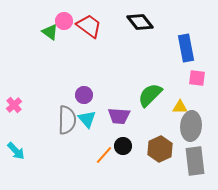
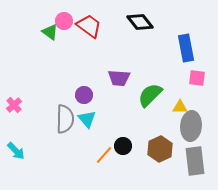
purple trapezoid: moved 38 px up
gray semicircle: moved 2 px left, 1 px up
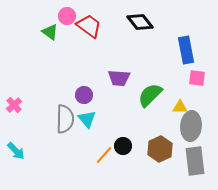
pink circle: moved 3 px right, 5 px up
blue rectangle: moved 2 px down
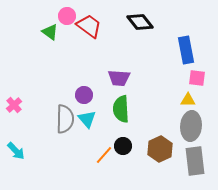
green semicircle: moved 29 px left, 14 px down; rotated 48 degrees counterclockwise
yellow triangle: moved 8 px right, 7 px up
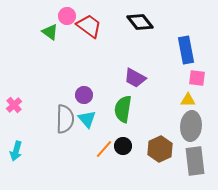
purple trapezoid: moved 16 px right; rotated 25 degrees clockwise
green semicircle: moved 2 px right; rotated 12 degrees clockwise
cyan arrow: rotated 60 degrees clockwise
orange line: moved 6 px up
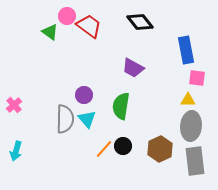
purple trapezoid: moved 2 px left, 10 px up
green semicircle: moved 2 px left, 3 px up
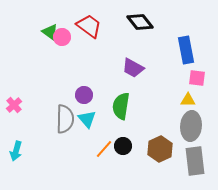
pink circle: moved 5 px left, 21 px down
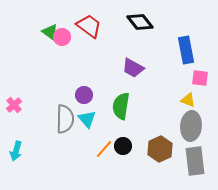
pink square: moved 3 px right
yellow triangle: rotated 21 degrees clockwise
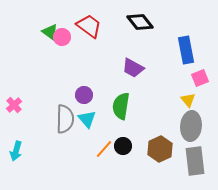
pink square: rotated 30 degrees counterclockwise
yellow triangle: rotated 28 degrees clockwise
